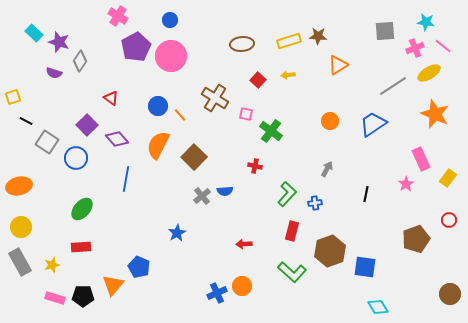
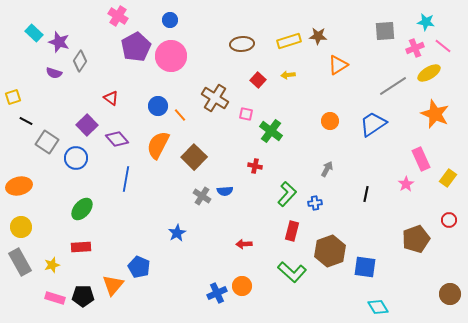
gray cross at (202, 196): rotated 18 degrees counterclockwise
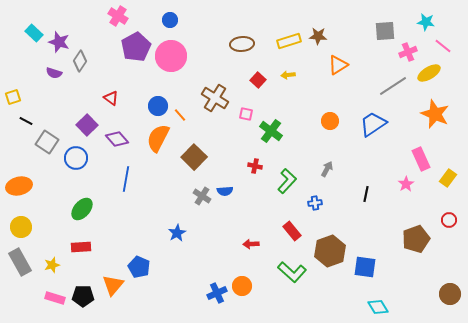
pink cross at (415, 48): moved 7 px left, 4 px down
orange semicircle at (158, 145): moved 7 px up
green L-shape at (287, 194): moved 13 px up
red rectangle at (292, 231): rotated 54 degrees counterclockwise
red arrow at (244, 244): moved 7 px right
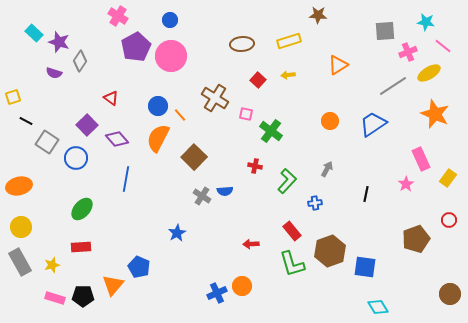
brown star at (318, 36): moved 21 px up
green L-shape at (292, 272): moved 8 px up; rotated 32 degrees clockwise
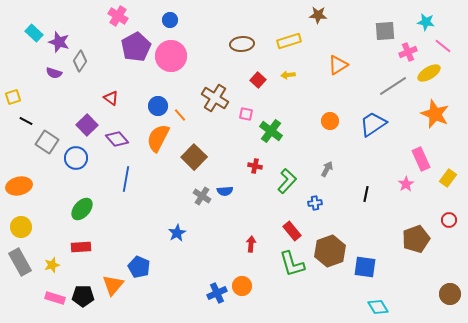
red arrow at (251, 244): rotated 98 degrees clockwise
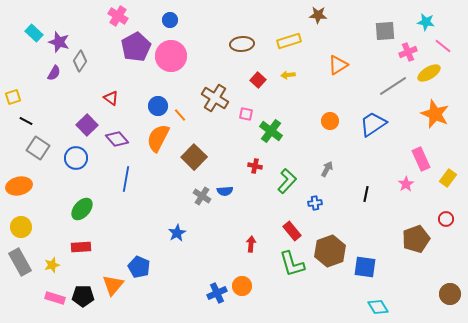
purple semicircle at (54, 73): rotated 77 degrees counterclockwise
gray square at (47, 142): moved 9 px left, 6 px down
red circle at (449, 220): moved 3 px left, 1 px up
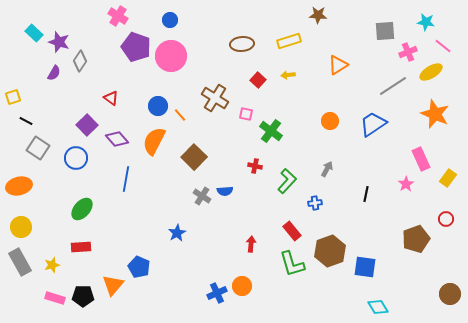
purple pentagon at (136, 47): rotated 24 degrees counterclockwise
yellow ellipse at (429, 73): moved 2 px right, 1 px up
orange semicircle at (158, 138): moved 4 px left, 3 px down
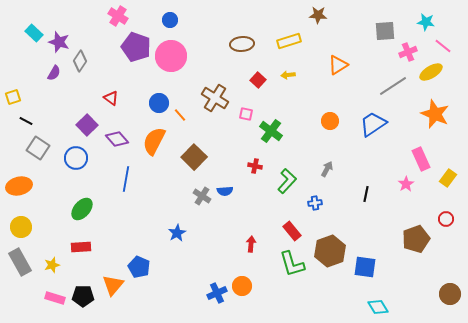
blue circle at (158, 106): moved 1 px right, 3 px up
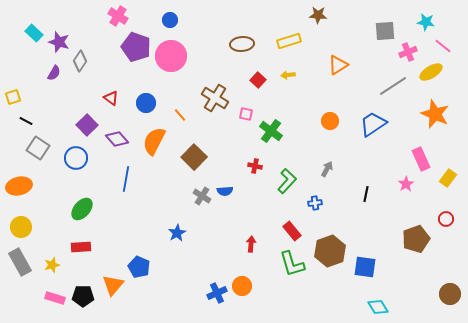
blue circle at (159, 103): moved 13 px left
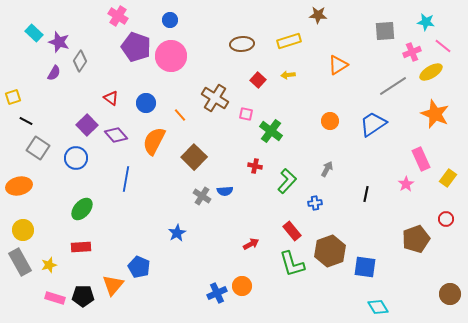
pink cross at (408, 52): moved 4 px right
purple diamond at (117, 139): moved 1 px left, 4 px up
yellow circle at (21, 227): moved 2 px right, 3 px down
red arrow at (251, 244): rotated 56 degrees clockwise
yellow star at (52, 265): moved 3 px left
